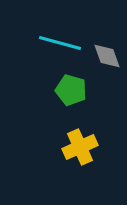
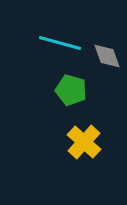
yellow cross: moved 4 px right, 5 px up; rotated 24 degrees counterclockwise
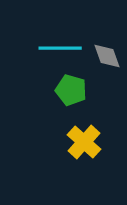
cyan line: moved 5 px down; rotated 15 degrees counterclockwise
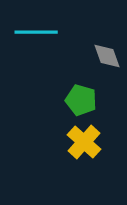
cyan line: moved 24 px left, 16 px up
green pentagon: moved 10 px right, 10 px down
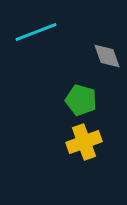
cyan line: rotated 21 degrees counterclockwise
yellow cross: rotated 28 degrees clockwise
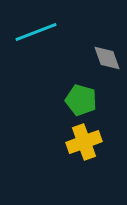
gray diamond: moved 2 px down
